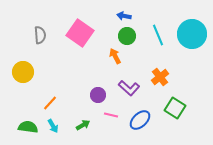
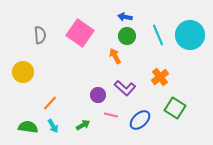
blue arrow: moved 1 px right, 1 px down
cyan circle: moved 2 px left, 1 px down
purple L-shape: moved 4 px left
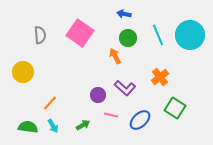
blue arrow: moved 1 px left, 3 px up
green circle: moved 1 px right, 2 px down
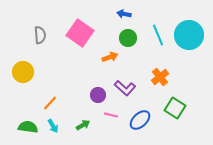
cyan circle: moved 1 px left
orange arrow: moved 5 px left, 1 px down; rotated 98 degrees clockwise
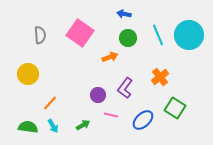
yellow circle: moved 5 px right, 2 px down
purple L-shape: rotated 85 degrees clockwise
blue ellipse: moved 3 px right
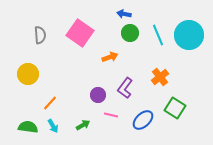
green circle: moved 2 px right, 5 px up
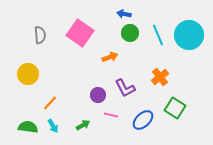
purple L-shape: rotated 65 degrees counterclockwise
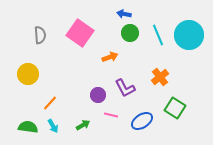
blue ellipse: moved 1 px left, 1 px down; rotated 10 degrees clockwise
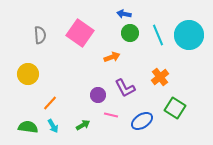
orange arrow: moved 2 px right
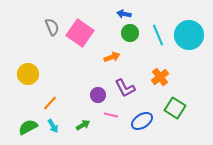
gray semicircle: moved 12 px right, 8 px up; rotated 18 degrees counterclockwise
green semicircle: rotated 36 degrees counterclockwise
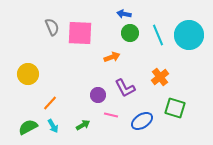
pink square: rotated 32 degrees counterclockwise
green square: rotated 15 degrees counterclockwise
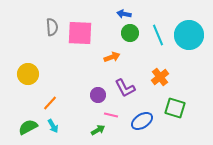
gray semicircle: rotated 18 degrees clockwise
green arrow: moved 15 px right, 5 px down
